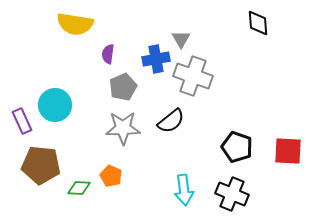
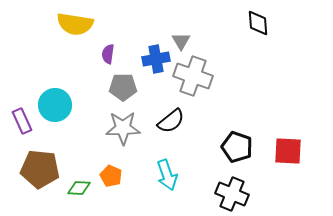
gray triangle: moved 2 px down
gray pentagon: rotated 24 degrees clockwise
brown pentagon: moved 1 px left, 4 px down
cyan arrow: moved 17 px left, 15 px up; rotated 12 degrees counterclockwise
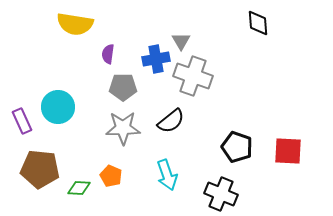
cyan circle: moved 3 px right, 2 px down
black cross: moved 11 px left
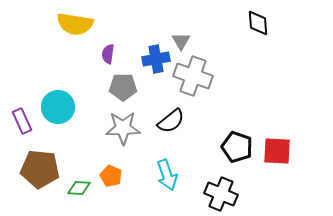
red square: moved 11 px left
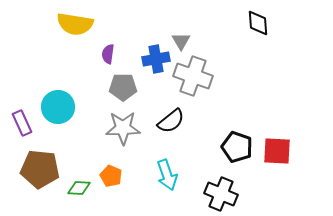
purple rectangle: moved 2 px down
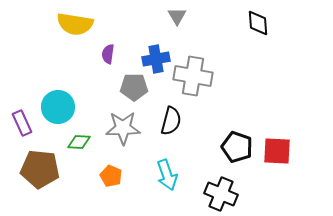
gray triangle: moved 4 px left, 25 px up
gray cross: rotated 9 degrees counterclockwise
gray pentagon: moved 11 px right
black semicircle: rotated 36 degrees counterclockwise
green diamond: moved 46 px up
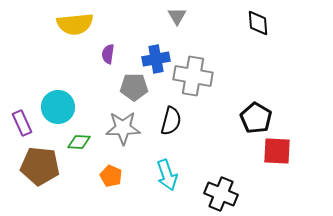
yellow semicircle: rotated 15 degrees counterclockwise
black pentagon: moved 19 px right, 29 px up; rotated 12 degrees clockwise
brown pentagon: moved 3 px up
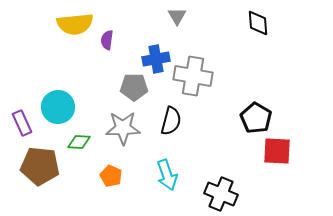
purple semicircle: moved 1 px left, 14 px up
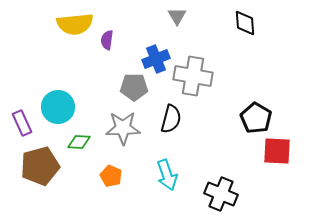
black diamond: moved 13 px left
blue cross: rotated 12 degrees counterclockwise
black semicircle: moved 2 px up
brown pentagon: rotated 21 degrees counterclockwise
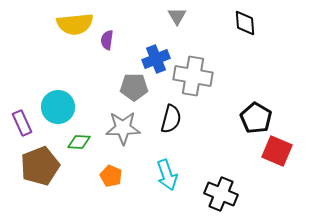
red square: rotated 20 degrees clockwise
brown pentagon: rotated 6 degrees counterclockwise
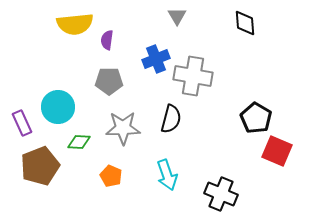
gray pentagon: moved 25 px left, 6 px up
